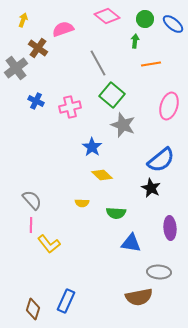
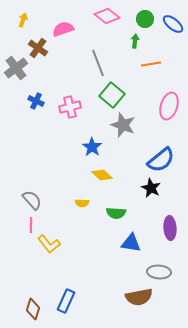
gray line: rotated 8 degrees clockwise
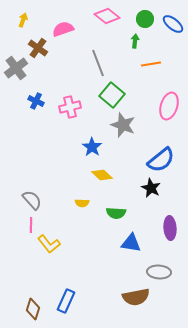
brown semicircle: moved 3 px left
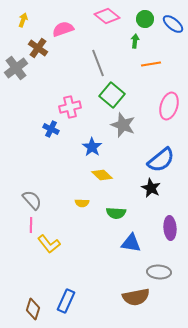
blue cross: moved 15 px right, 28 px down
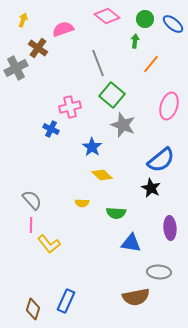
orange line: rotated 42 degrees counterclockwise
gray cross: rotated 10 degrees clockwise
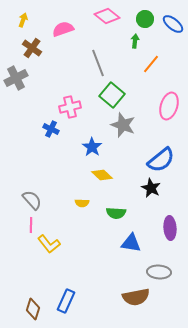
brown cross: moved 6 px left
gray cross: moved 10 px down
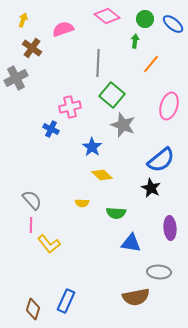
gray line: rotated 24 degrees clockwise
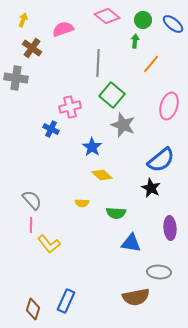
green circle: moved 2 px left, 1 px down
gray cross: rotated 35 degrees clockwise
